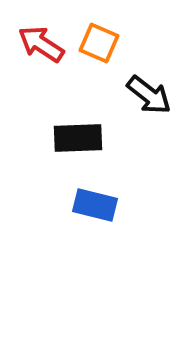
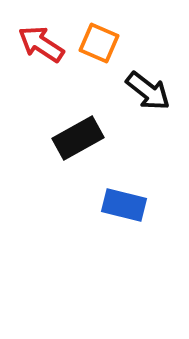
black arrow: moved 1 px left, 4 px up
black rectangle: rotated 27 degrees counterclockwise
blue rectangle: moved 29 px right
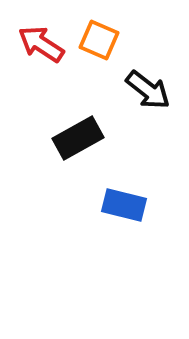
orange square: moved 3 px up
black arrow: moved 1 px up
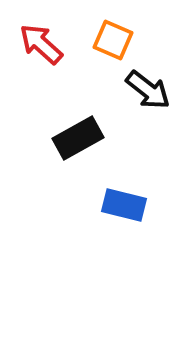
orange square: moved 14 px right
red arrow: rotated 9 degrees clockwise
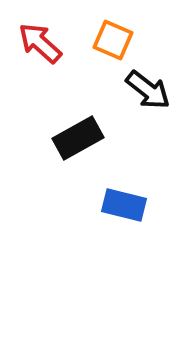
red arrow: moved 1 px left, 1 px up
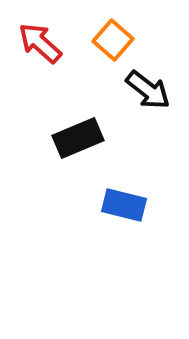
orange square: rotated 18 degrees clockwise
black rectangle: rotated 6 degrees clockwise
